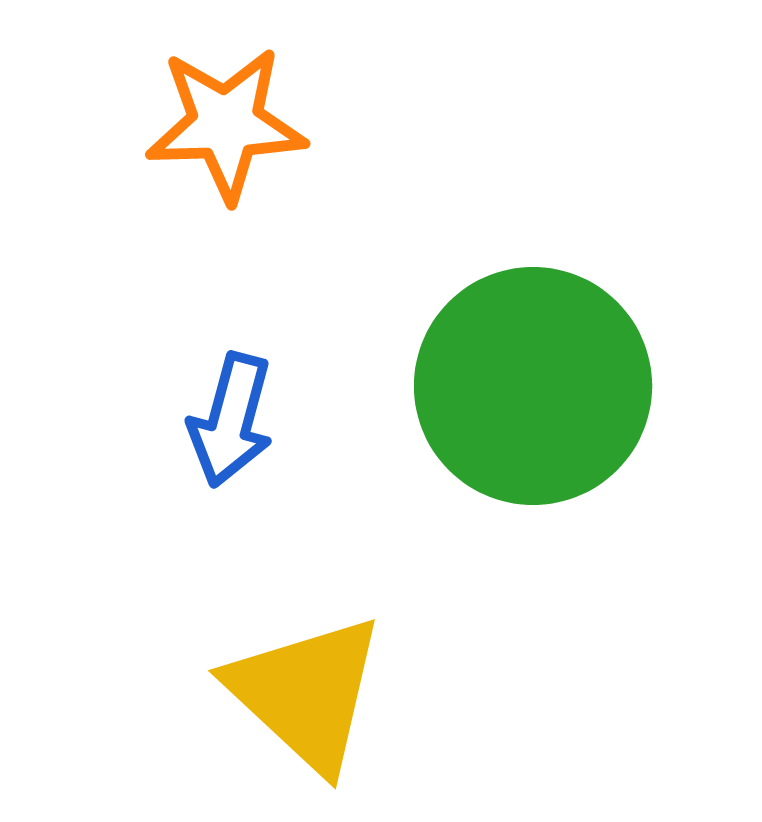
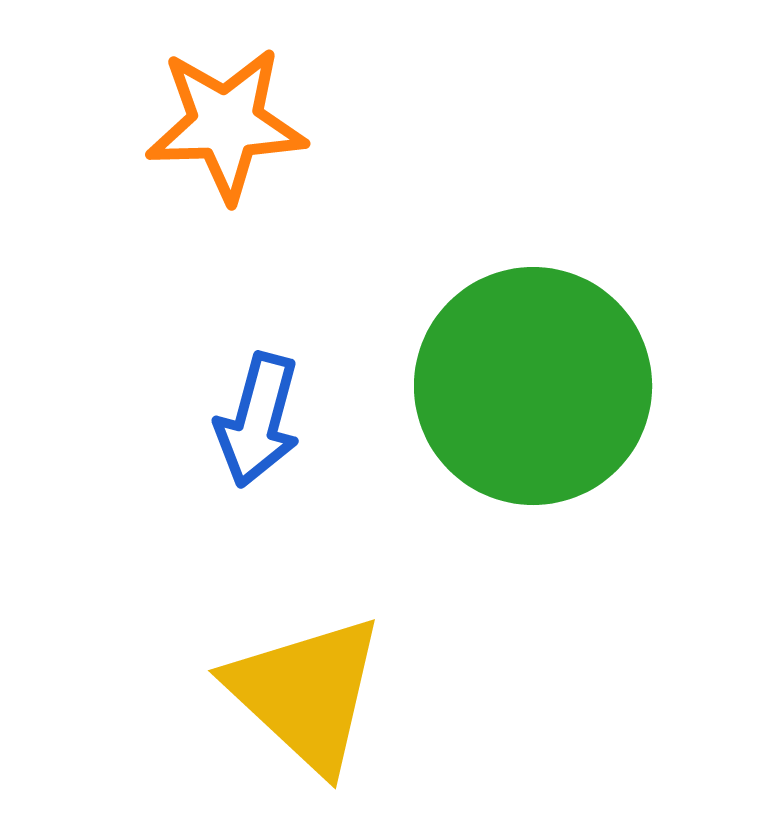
blue arrow: moved 27 px right
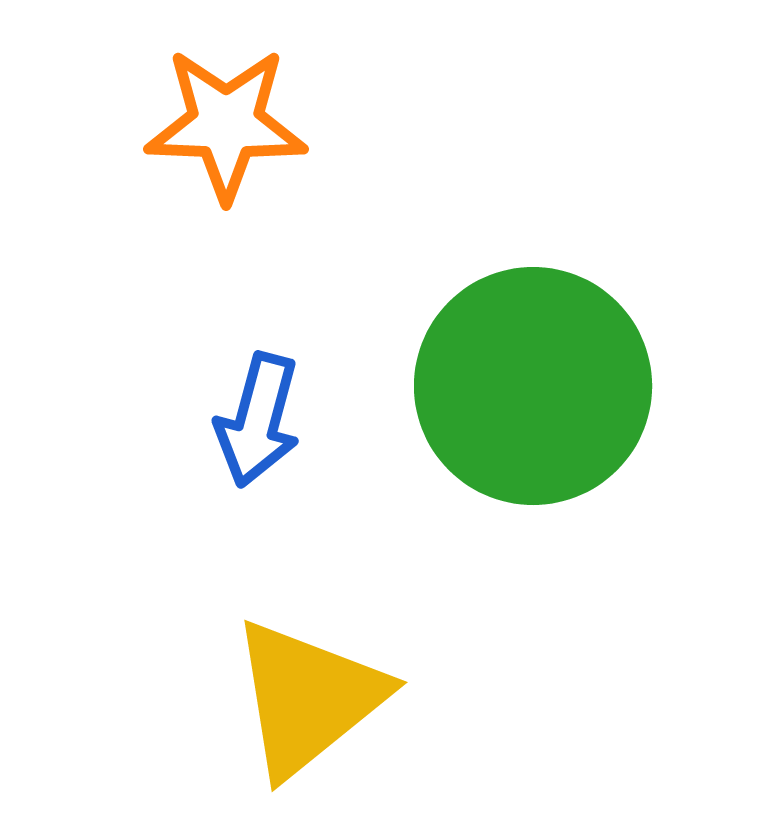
orange star: rotated 4 degrees clockwise
yellow triangle: moved 2 px right, 5 px down; rotated 38 degrees clockwise
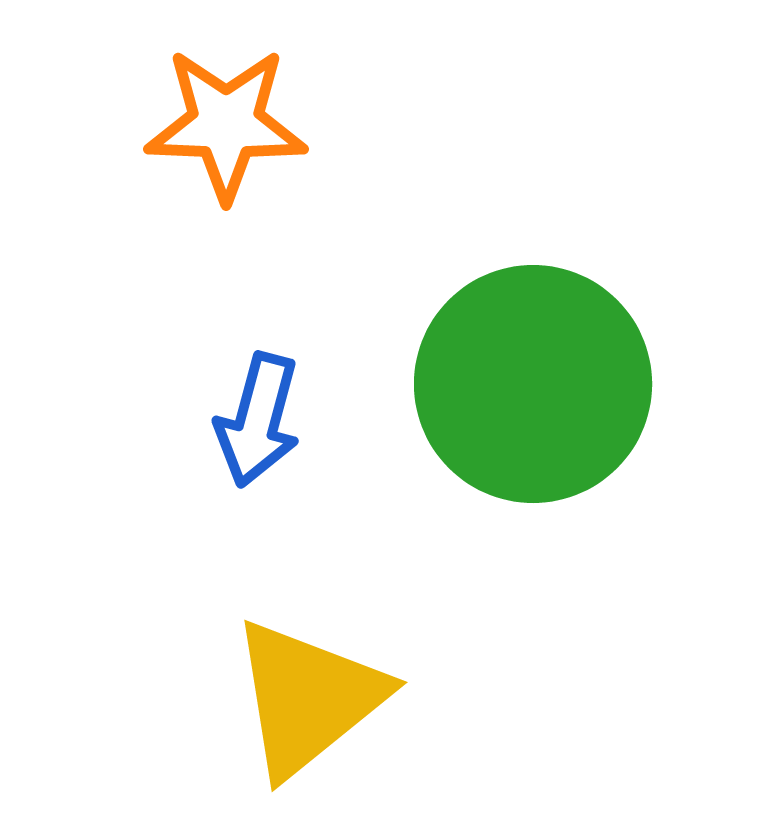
green circle: moved 2 px up
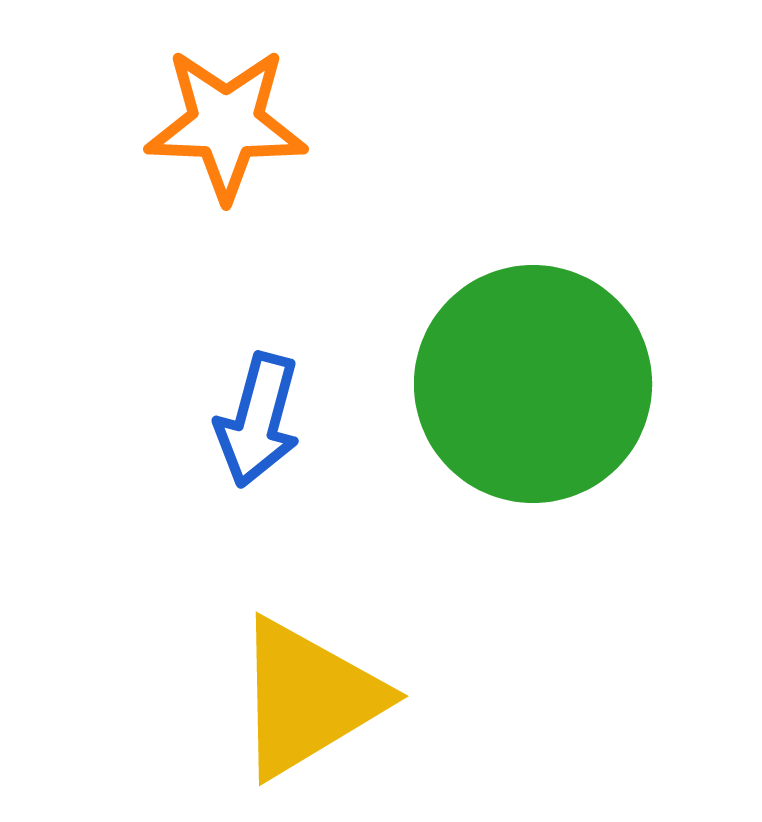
yellow triangle: rotated 8 degrees clockwise
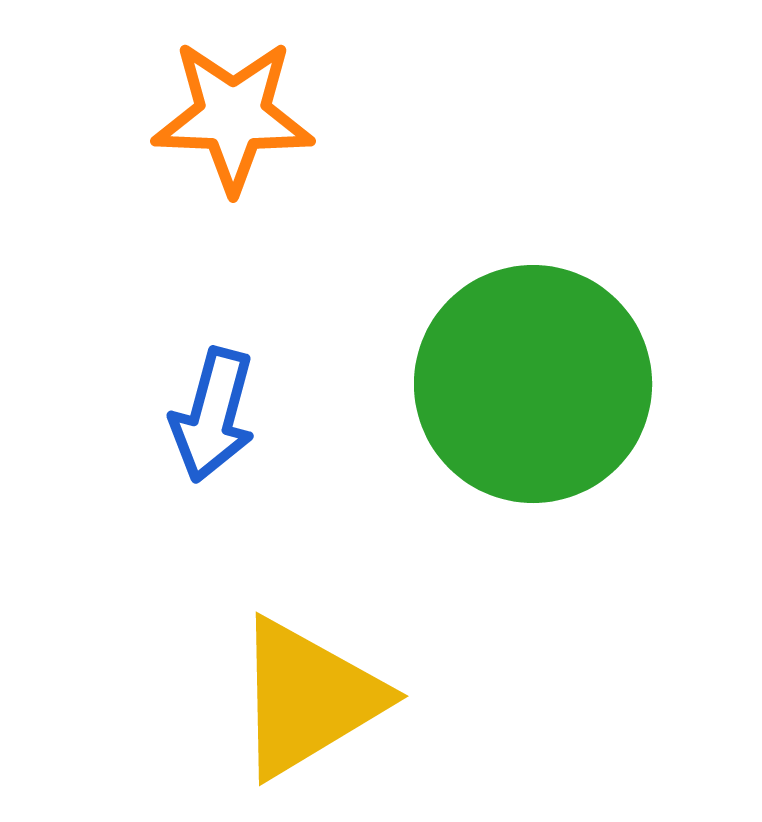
orange star: moved 7 px right, 8 px up
blue arrow: moved 45 px left, 5 px up
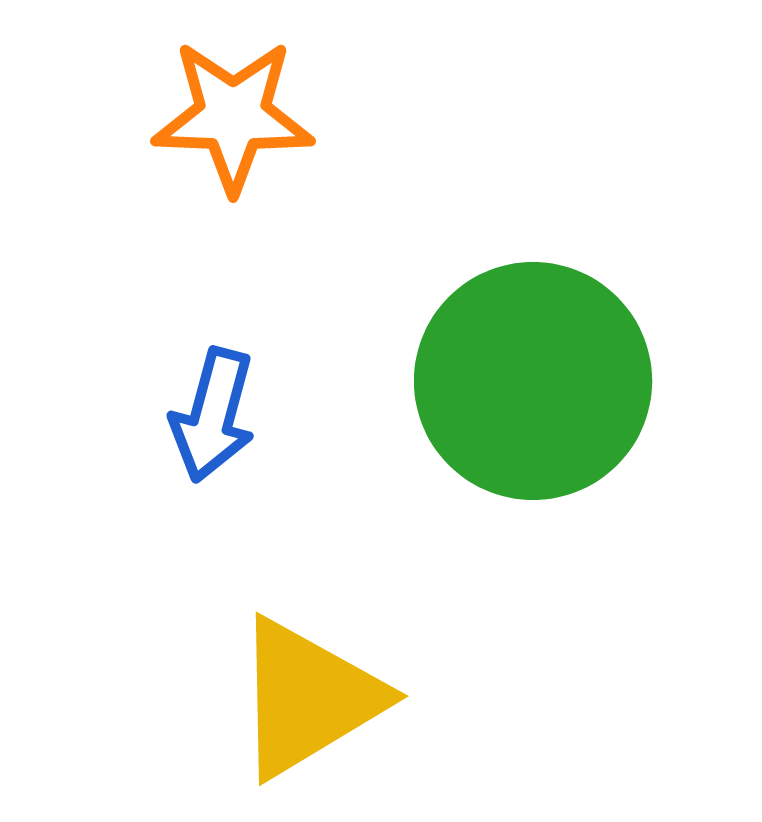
green circle: moved 3 px up
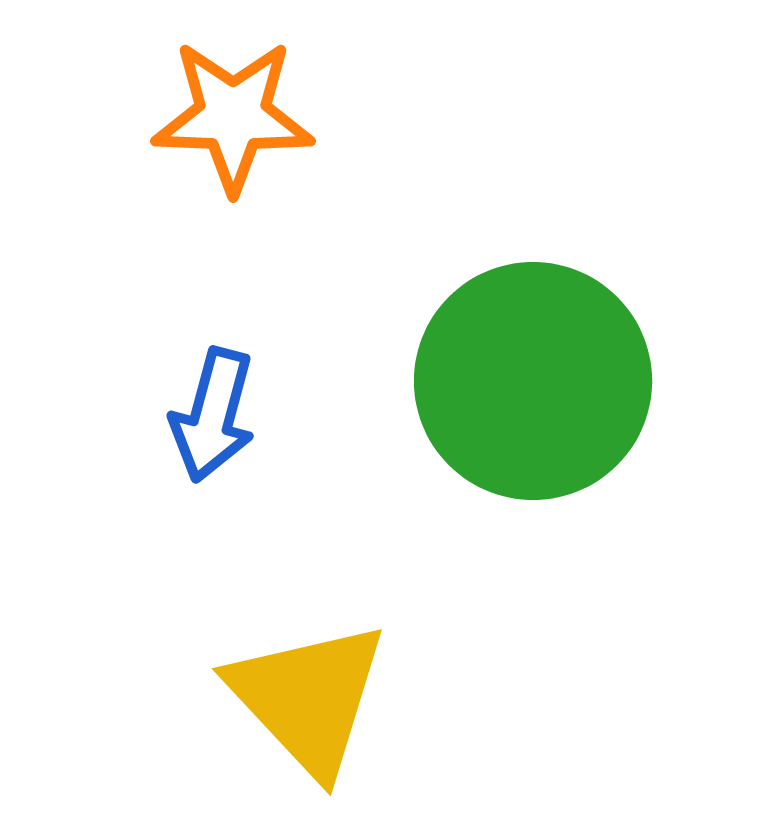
yellow triangle: rotated 42 degrees counterclockwise
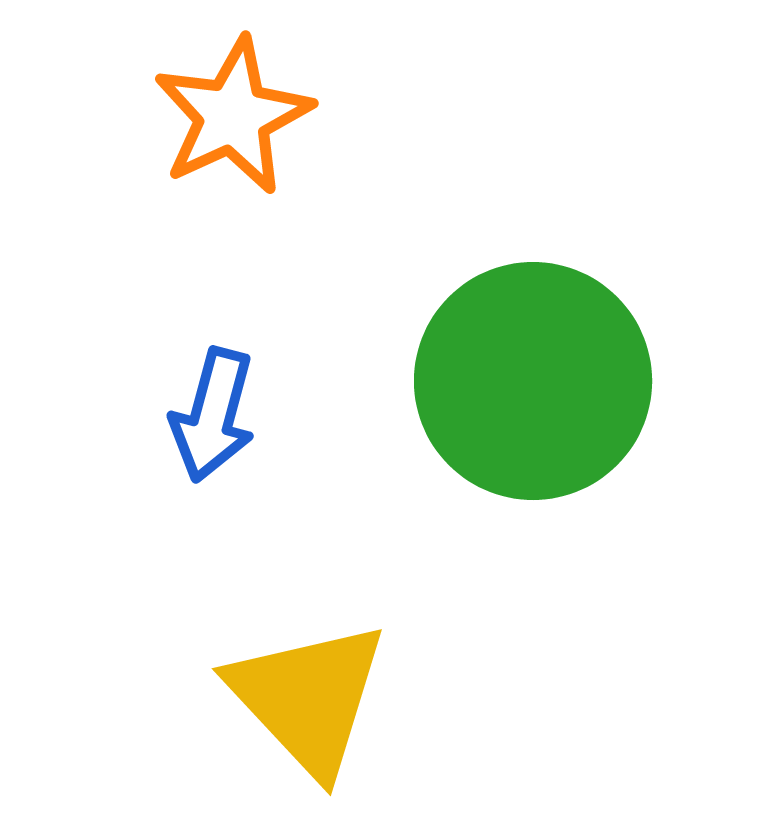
orange star: rotated 27 degrees counterclockwise
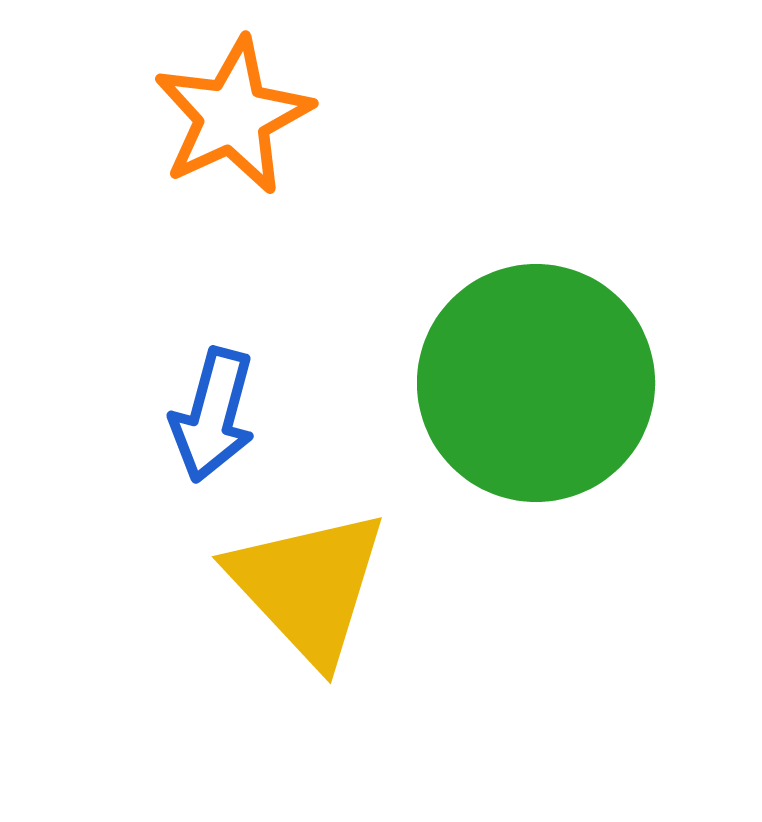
green circle: moved 3 px right, 2 px down
yellow triangle: moved 112 px up
